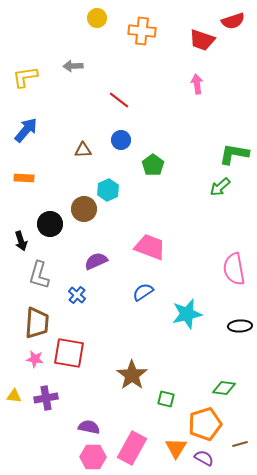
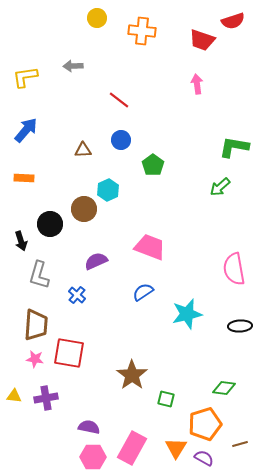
green L-shape at (234, 154): moved 7 px up
brown trapezoid at (37, 323): moved 1 px left, 2 px down
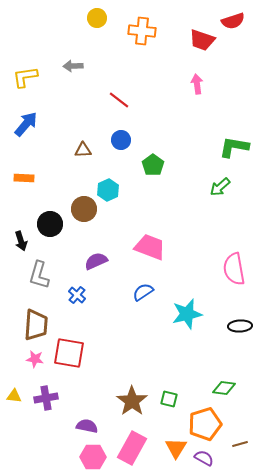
blue arrow at (26, 130): moved 6 px up
brown star at (132, 375): moved 26 px down
green square at (166, 399): moved 3 px right
purple semicircle at (89, 427): moved 2 px left, 1 px up
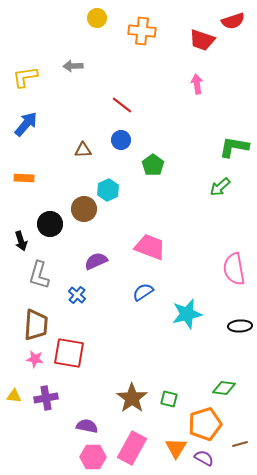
red line at (119, 100): moved 3 px right, 5 px down
brown star at (132, 401): moved 3 px up
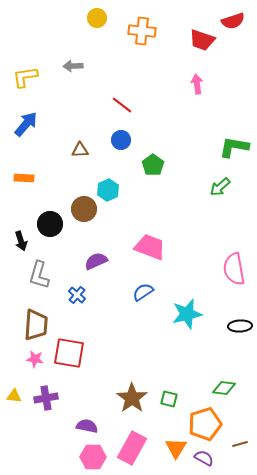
brown triangle at (83, 150): moved 3 px left
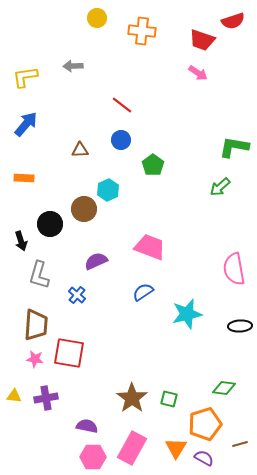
pink arrow at (197, 84): moved 1 px right, 11 px up; rotated 132 degrees clockwise
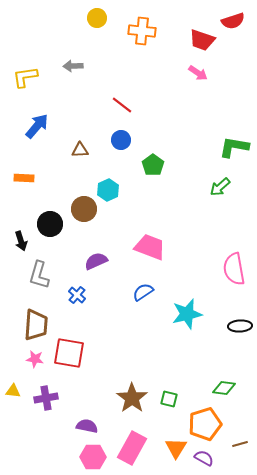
blue arrow at (26, 124): moved 11 px right, 2 px down
yellow triangle at (14, 396): moved 1 px left, 5 px up
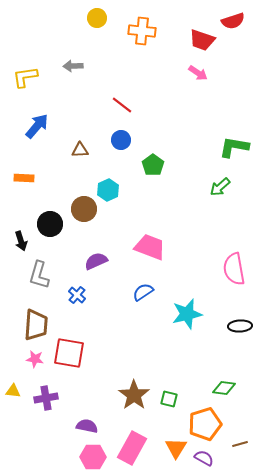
brown star at (132, 398): moved 2 px right, 3 px up
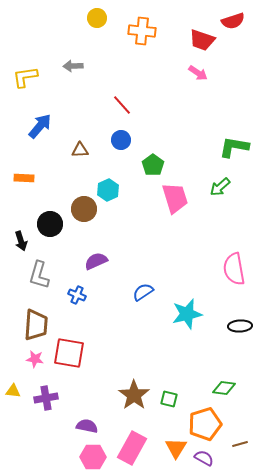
red line at (122, 105): rotated 10 degrees clockwise
blue arrow at (37, 126): moved 3 px right
pink trapezoid at (150, 247): moved 25 px right, 49 px up; rotated 52 degrees clockwise
blue cross at (77, 295): rotated 18 degrees counterclockwise
